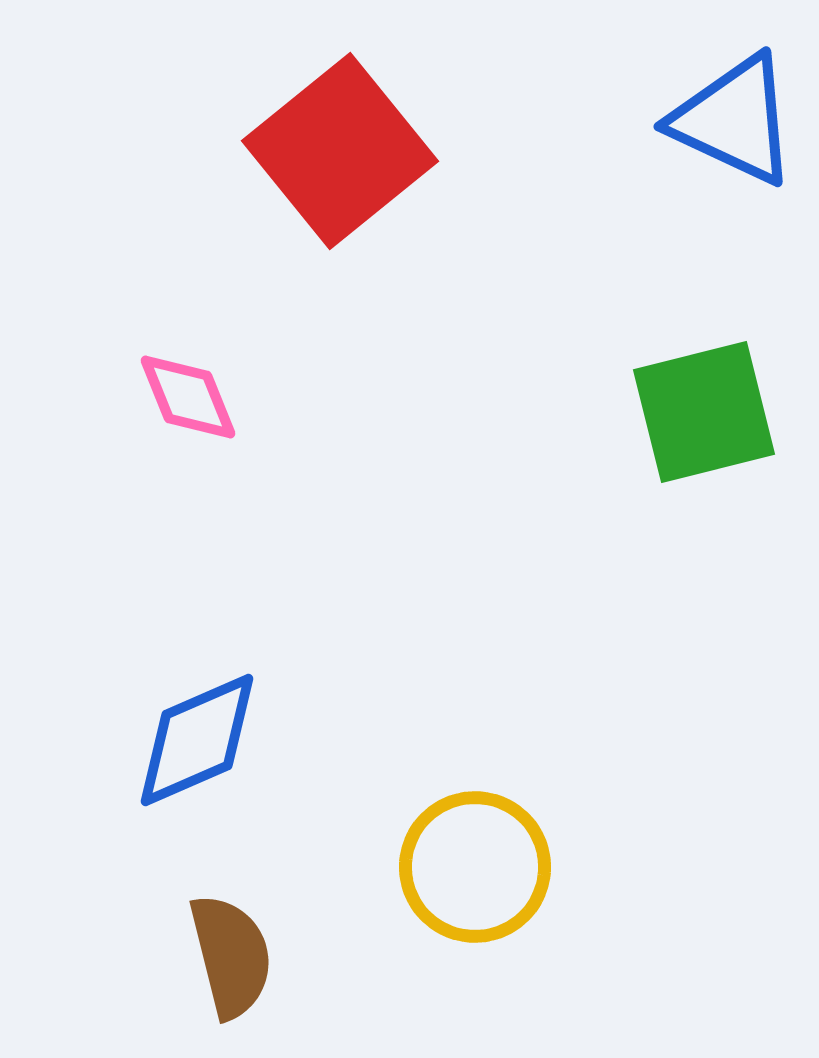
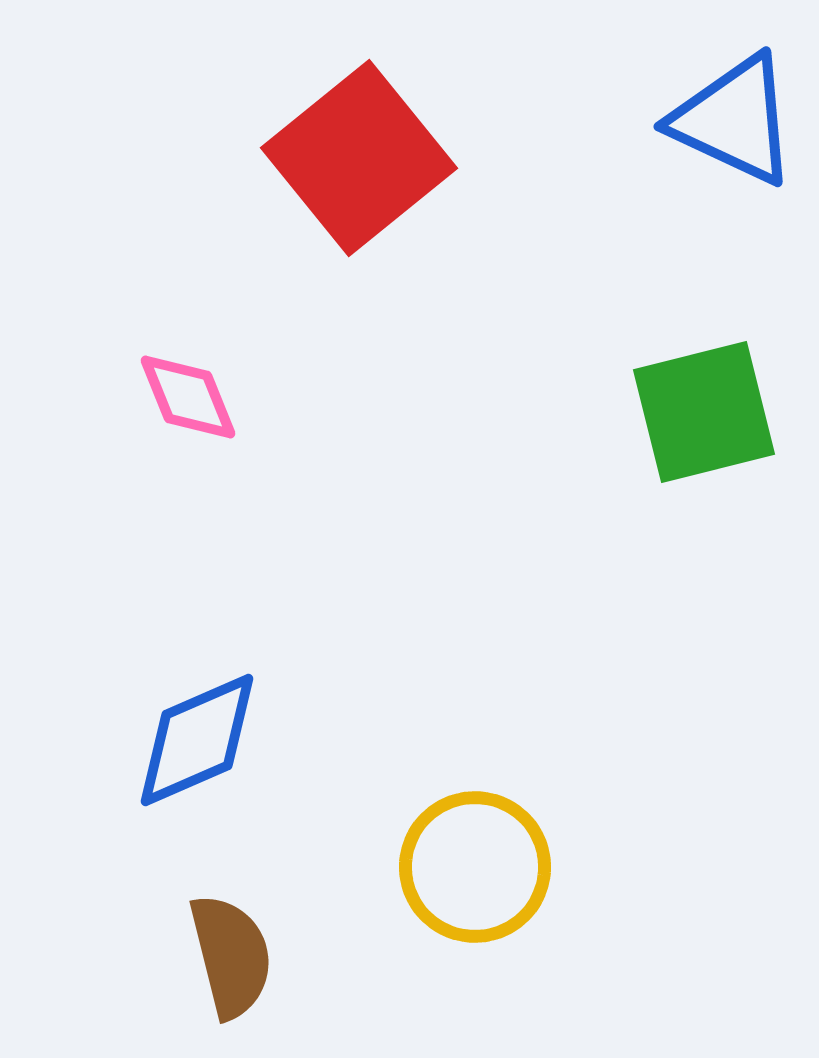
red square: moved 19 px right, 7 px down
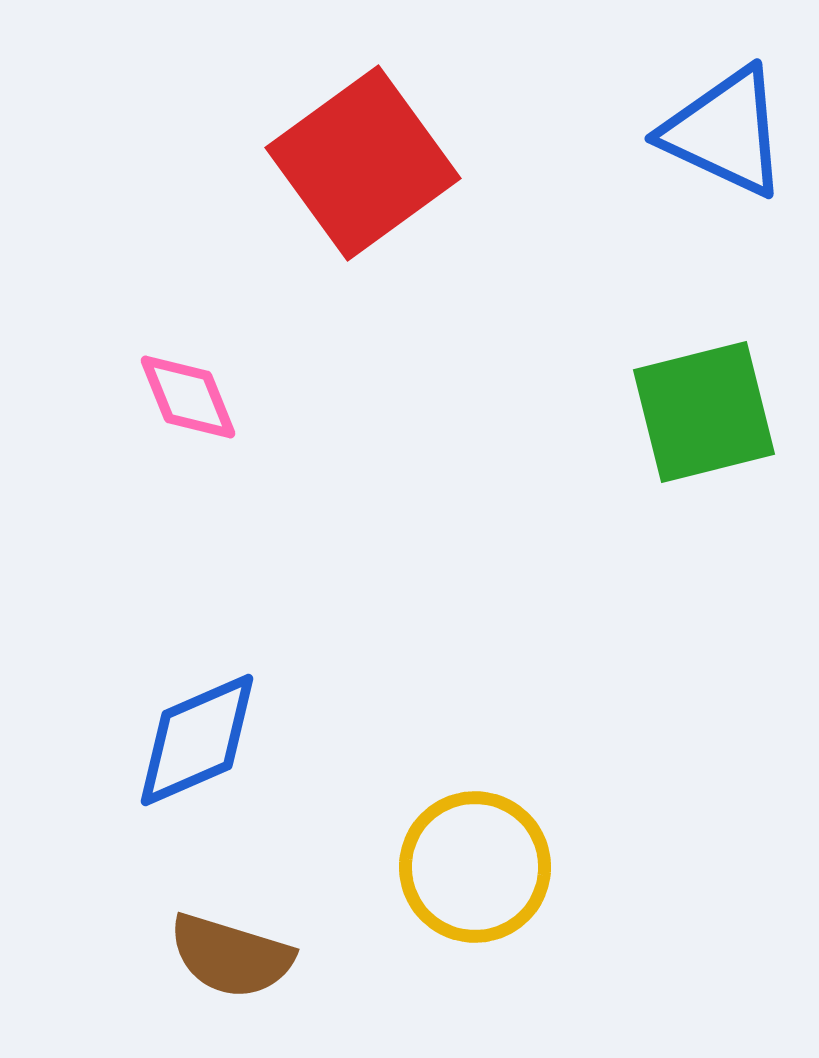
blue triangle: moved 9 px left, 12 px down
red square: moved 4 px right, 5 px down; rotated 3 degrees clockwise
brown semicircle: rotated 121 degrees clockwise
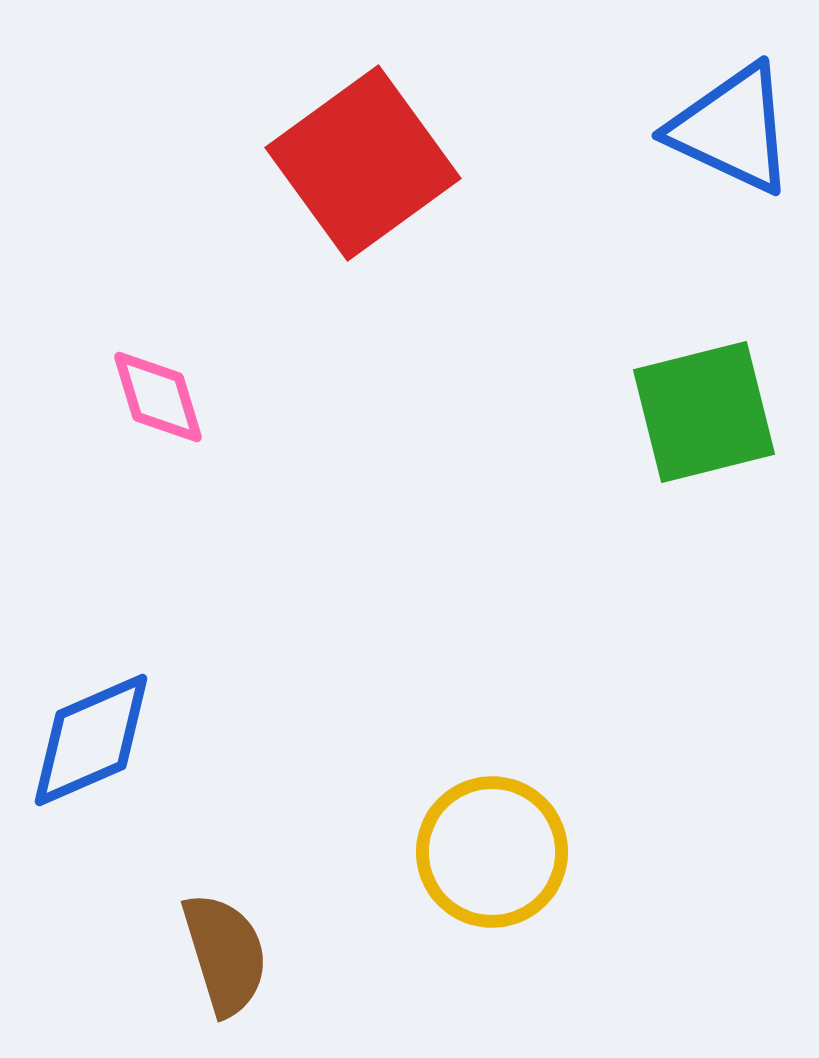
blue triangle: moved 7 px right, 3 px up
pink diamond: moved 30 px left; rotated 5 degrees clockwise
blue diamond: moved 106 px left
yellow circle: moved 17 px right, 15 px up
brown semicircle: moved 6 px left, 2 px up; rotated 124 degrees counterclockwise
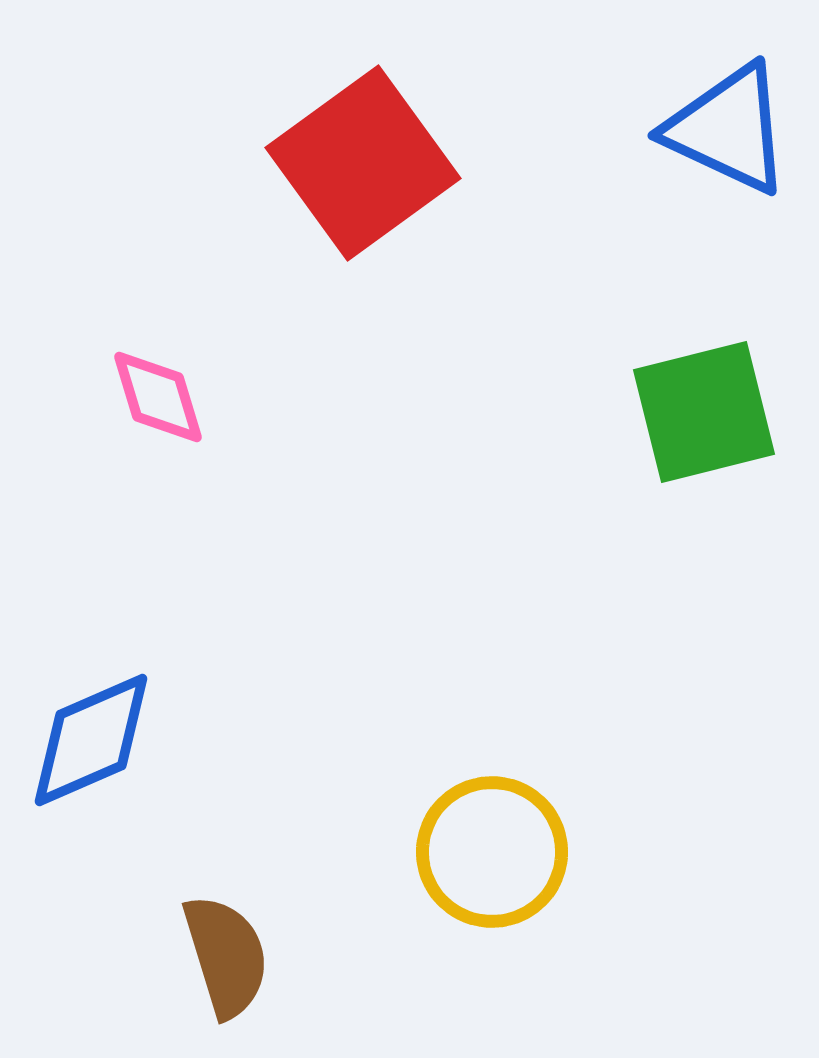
blue triangle: moved 4 px left
brown semicircle: moved 1 px right, 2 px down
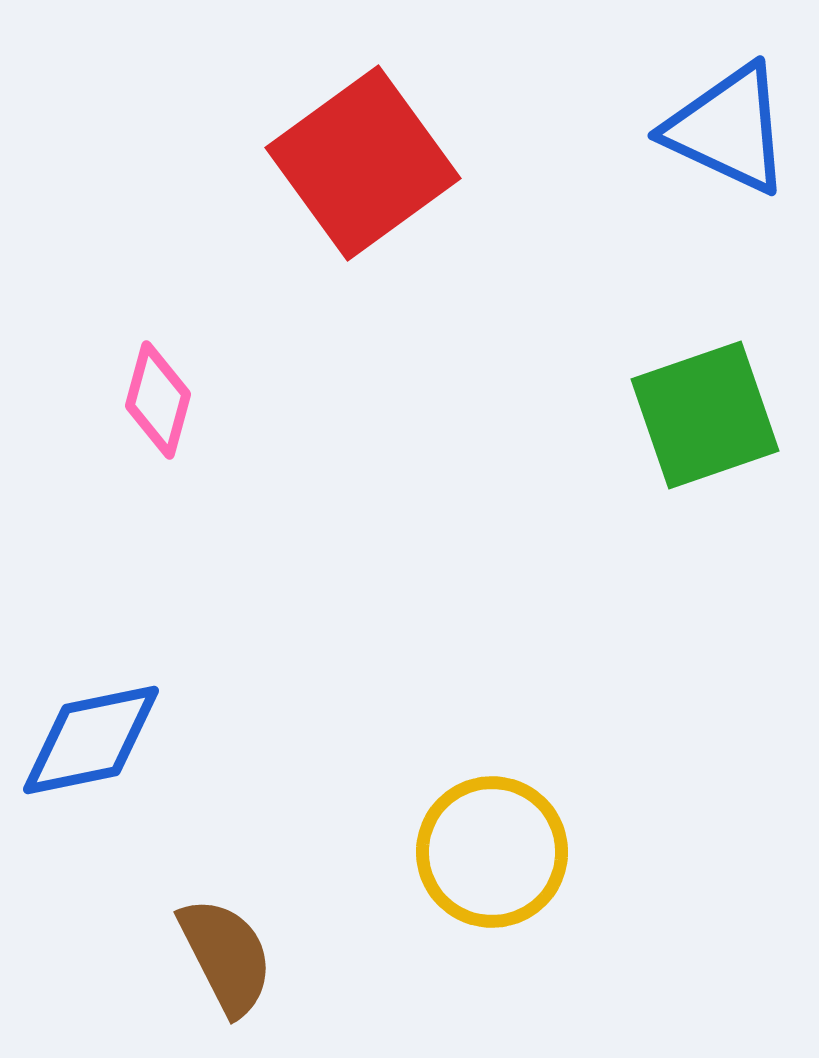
pink diamond: moved 3 px down; rotated 32 degrees clockwise
green square: moved 1 px right, 3 px down; rotated 5 degrees counterclockwise
blue diamond: rotated 12 degrees clockwise
brown semicircle: rotated 10 degrees counterclockwise
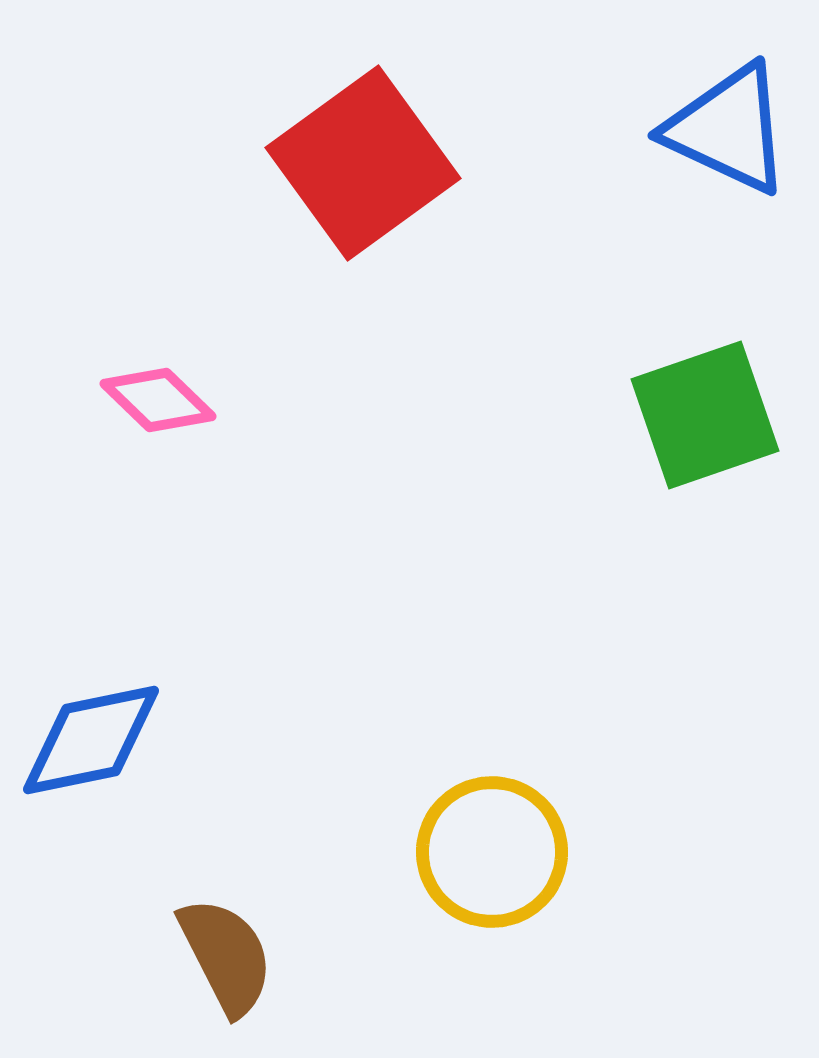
pink diamond: rotated 61 degrees counterclockwise
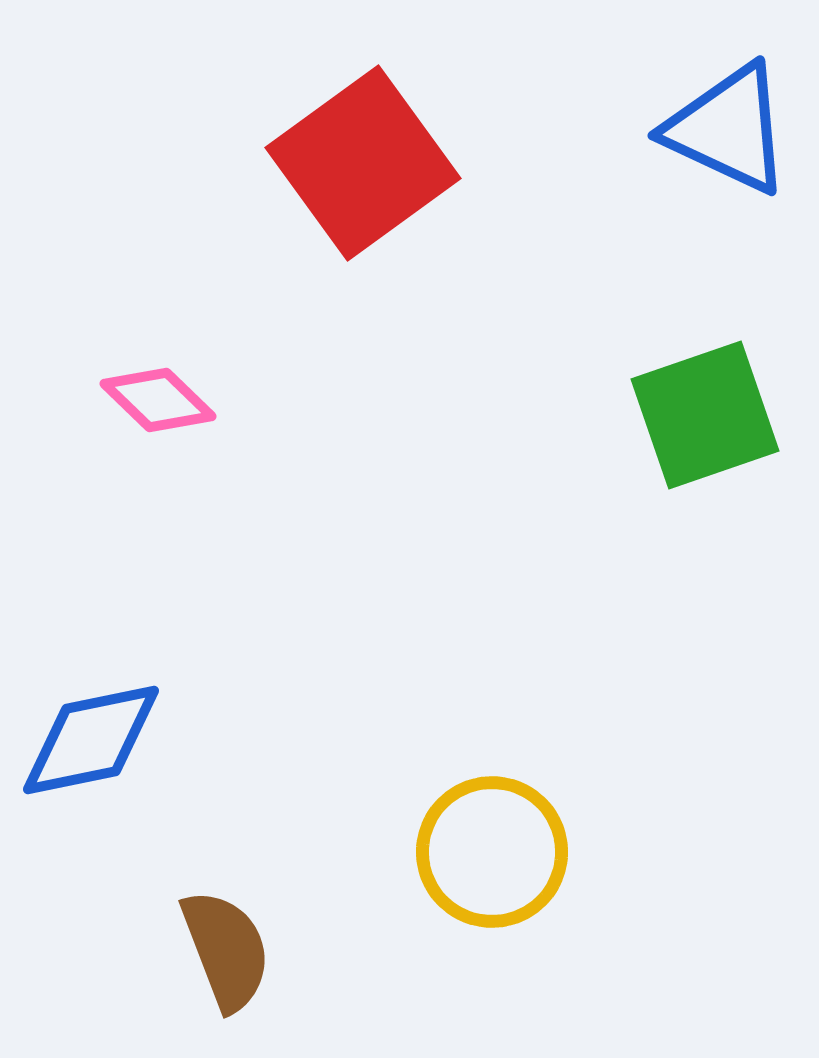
brown semicircle: moved 6 px up; rotated 6 degrees clockwise
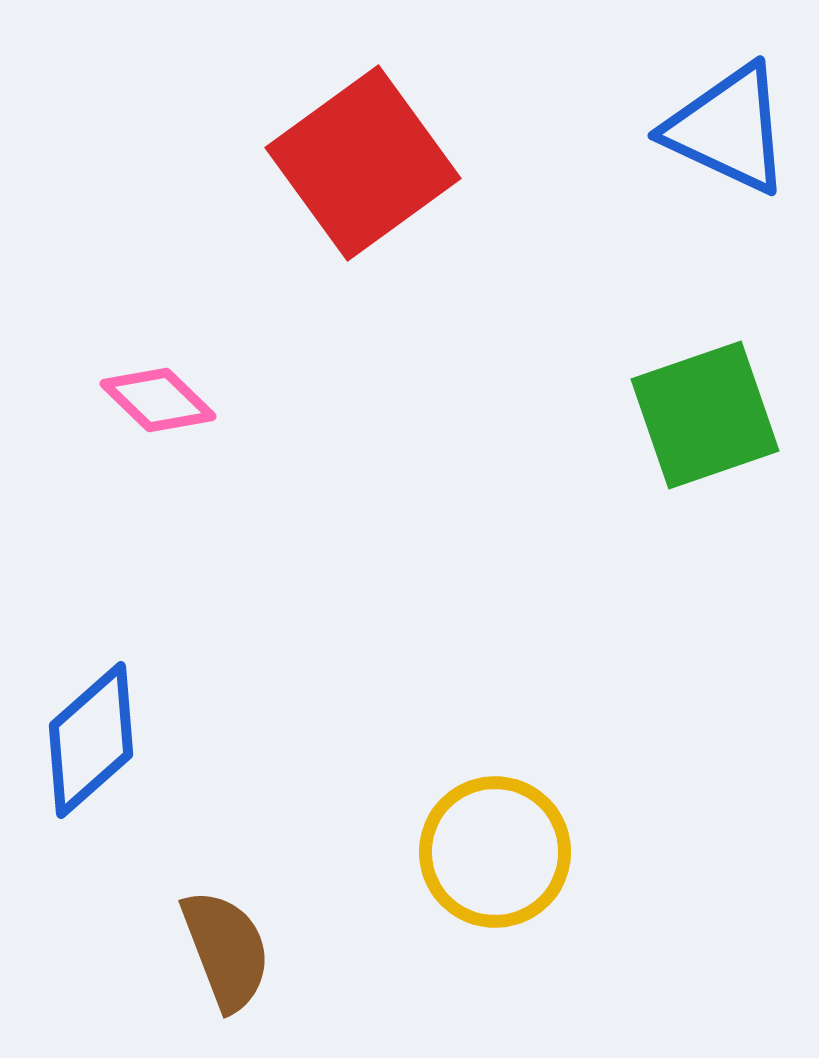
blue diamond: rotated 30 degrees counterclockwise
yellow circle: moved 3 px right
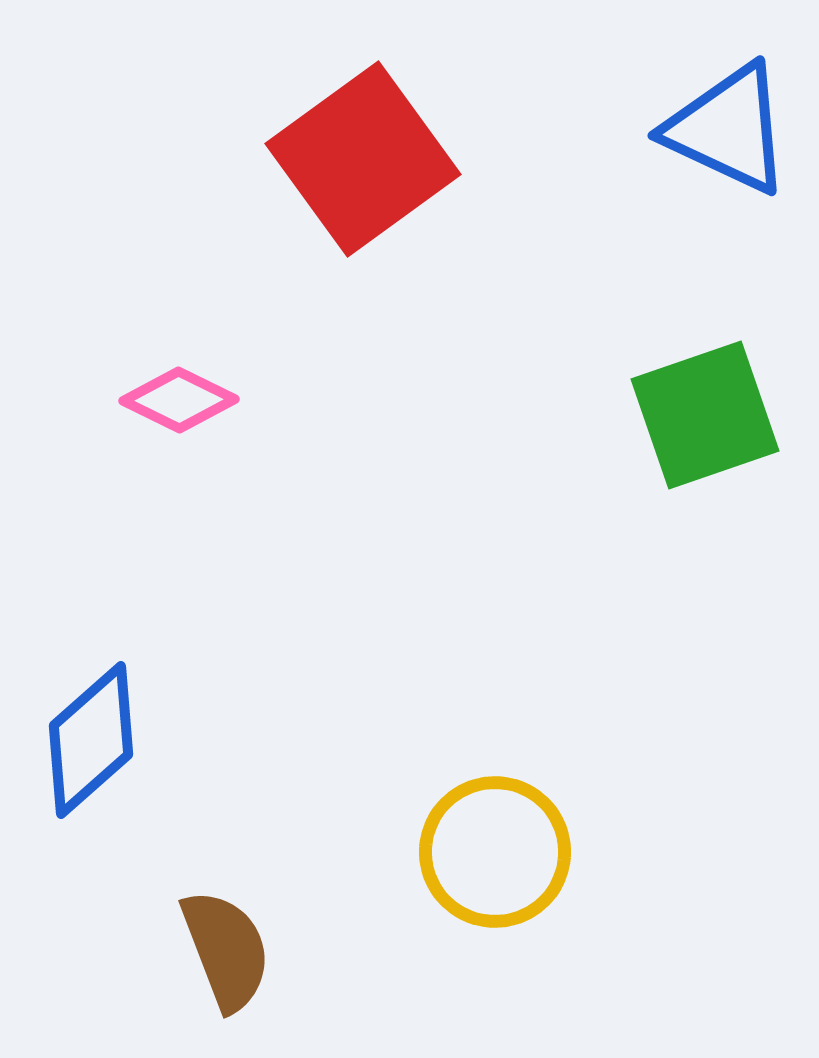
red square: moved 4 px up
pink diamond: moved 21 px right; rotated 18 degrees counterclockwise
